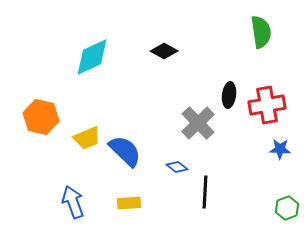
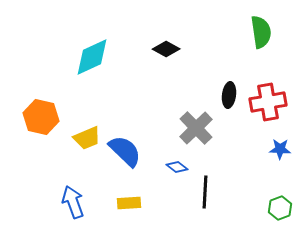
black diamond: moved 2 px right, 2 px up
red cross: moved 1 px right, 3 px up
gray cross: moved 2 px left, 5 px down
green hexagon: moved 7 px left
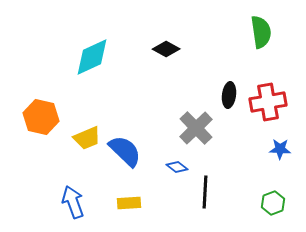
green hexagon: moved 7 px left, 5 px up
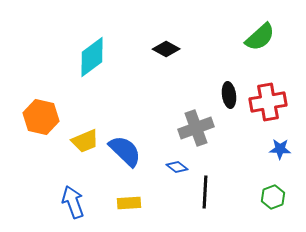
green semicircle: moved 1 px left, 5 px down; rotated 56 degrees clockwise
cyan diamond: rotated 12 degrees counterclockwise
black ellipse: rotated 15 degrees counterclockwise
gray cross: rotated 24 degrees clockwise
yellow trapezoid: moved 2 px left, 3 px down
green hexagon: moved 6 px up
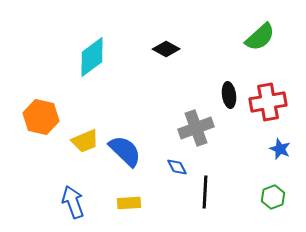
blue star: rotated 20 degrees clockwise
blue diamond: rotated 25 degrees clockwise
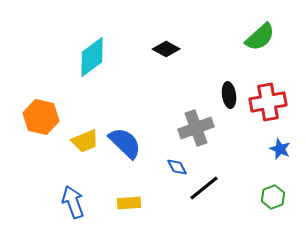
blue semicircle: moved 8 px up
black line: moved 1 px left, 4 px up; rotated 48 degrees clockwise
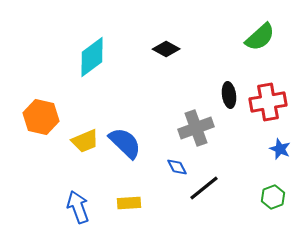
blue arrow: moved 5 px right, 5 px down
